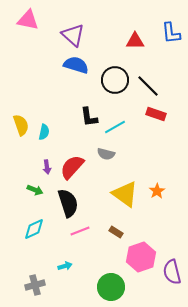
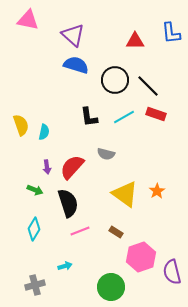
cyan line: moved 9 px right, 10 px up
cyan diamond: rotated 35 degrees counterclockwise
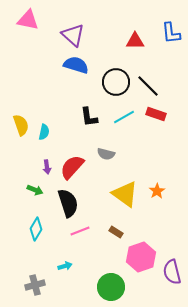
black circle: moved 1 px right, 2 px down
cyan diamond: moved 2 px right
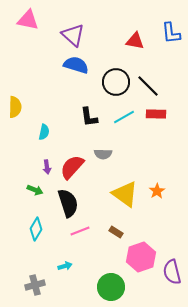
red triangle: rotated 12 degrees clockwise
red rectangle: rotated 18 degrees counterclockwise
yellow semicircle: moved 6 px left, 18 px up; rotated 20 degrees clockwise
gray semicircle: moved 3 px left; rotated 12 degrees counterclockwise
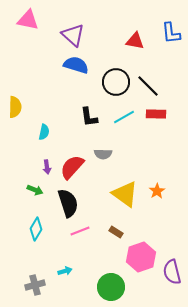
cyan arrow: moved 5 px down
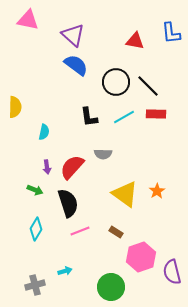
blue semicircle: rotated 20 degrees clockwise
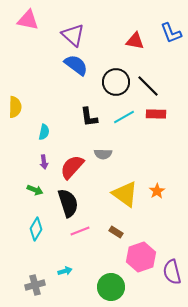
blue L-shape: rotated 15 degrees counterclockwise
purple arrow: moved 3 px left, 5 px up
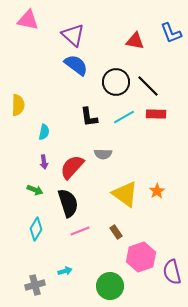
yellow semicircle: moved 3 px right, 2 px up
brown rectangle: rotated 24 degrees clockwise
green circle: moved 1 px left, 1 px up
